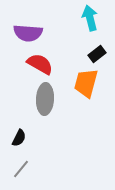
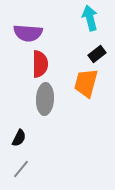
red semicircle: rotated 60 degrees clockwise
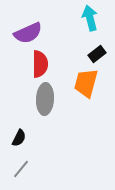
purple semicircle: rotated 28 degrees counterclockwise
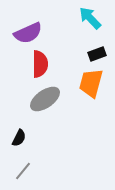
cyan arrow: rotated 30 degrees counterclockwise
black rectangle: rotated 18 degrees clockwise
orange trapezoid: moved 5 px right
gray ellipse: rotated 52 degrees clockwise
gray line: moved 2 px right, 2 px down
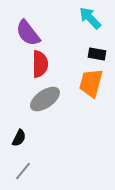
purple semicircle: rotated 76 degrees clockwise
black rectangle: rotated 30 degrees clockwise
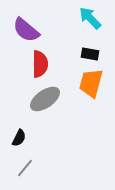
purple semicircle: moved 2 px left, 3 px up; rotated 12 degrees counterclockwise
black rectangle: moved 7 px left
gray line: moved 2 px right, 3 px up
